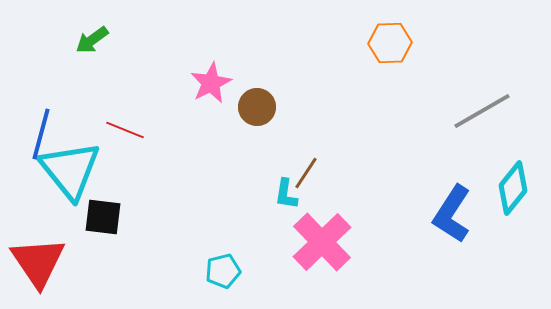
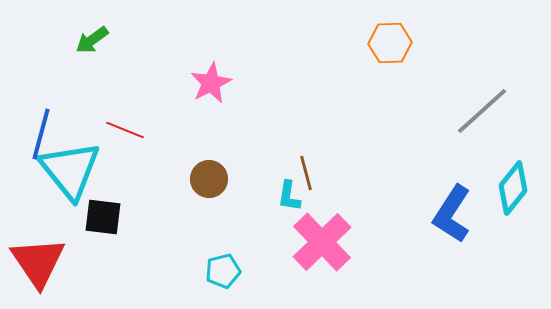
brown circle: moved 48 px left, 72 px down
gray line: rotated 12 degrees counterclockwise
brown line: rotated 48 degrees counterclockwise
cyan L-shape: moved 3 px right, 2 px down
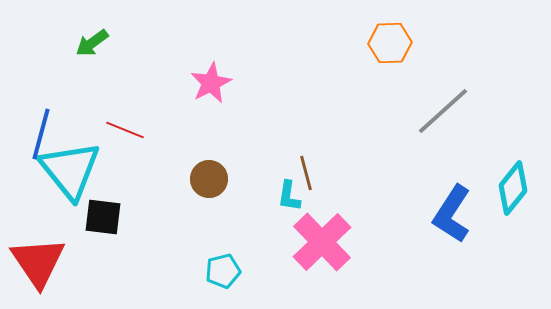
green arrow: moved 3 px down
gray line: moved 39 px left
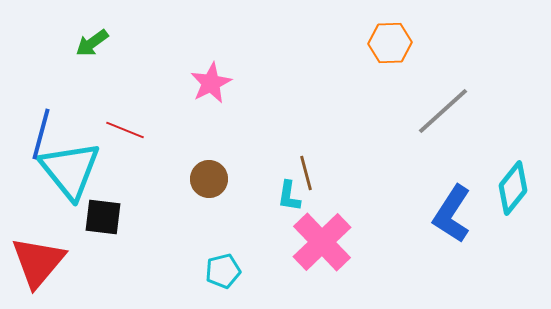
red triangle: rotated 14 degrees clockwise
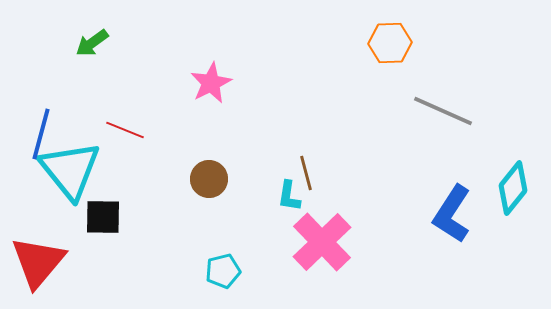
gray line: rotated 66 degrees clockwise
black square: rotated 6 degrees counterclockwise
